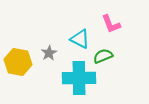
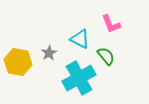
green semicircle: moved 3 px right; rotated 72 degrees clockwise
cyan cross: rotated 28 degrees counterclockwise
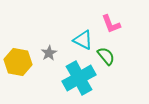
cyan triangle: moved 3 px right, 1 px down
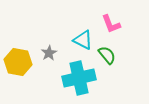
green semicircle: moved 1 px right, 1 px up
cyan cross: rotated 16 degrees clockwise
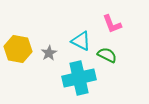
pink L-shape: moved 1 px right
cyan triangle: moved 2 px left, 1 px down
green semicircle: rotated 24 degrees counterclockwise
yellow hexagon: moved 13 px up
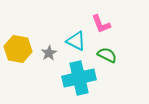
pink L-shape: moved 11 px left
cyan triangle: moved 5 px left
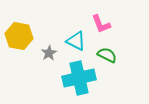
yellow hexagon: moved 1 px right, 13 px up
